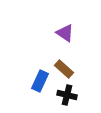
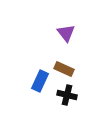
purple triangle: moved 1 px right; rotated 18 degrees clockwise
brown rectangle: rotated 18 degrees counterclockwise
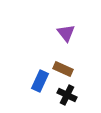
brown rectangle: moved 1 px left
black cross: rotated 12 degrees clockwise
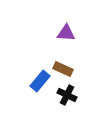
purple triangle: rotated 48 degrees counterclockwise
blue rectangle: rotated 15 degrees clockwise
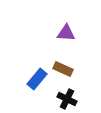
blue rectangle: moved 3 px left, 2 px up
black cross: moved 4 px down
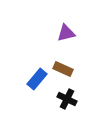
purple triangle: rotated 18 degrees counterclockwise
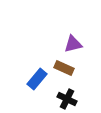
purple triangle: moved 7 px right, 11 px down
brown rectangle: moved 1 px right, 1 px up
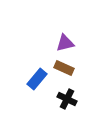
purple triangle: moved 8 px left, 1 px up
